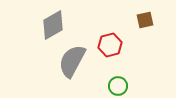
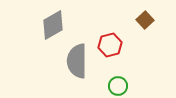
brown square: rotated 30 degrees counterclockwise
gray semicircle: moved 5 px right; rotated 28 degrees counterclockwise
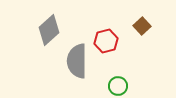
brown square: moved 3 px left, 6 px down
gray diamond: moved 4 px left, 5 px down; rotated 12 degrees counterclockwise
red hexagon: moved 4 px left, 4 px up
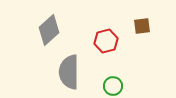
brown square: rotated 36 degrees clockwise
gray semicircle: moved 8 px left, 11 px down
green circle: moved 5 px left
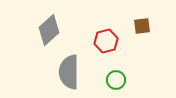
green circle: moved 3 px right, 6 px up
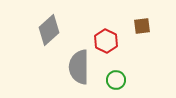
red hexagon: rotated 20 degrees counterclockwise
gray semicircle: moved 10 px right, 5 px up
